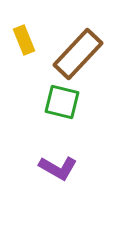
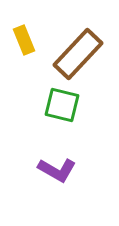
green square: moved 3 px down
purple L-shape: moved 1 px left, 2 px down
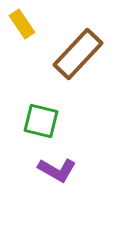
yellow rectangle: moved 2 px left, 16 px up; rotated 12 degrees counterclockwise
green square: moved 21 px left, 16 px down
